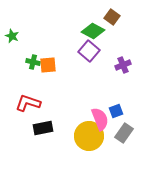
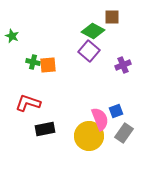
brown square: rotated 35 degrees counterclockwise
black rectangle: moved 2 px right, 1 px down
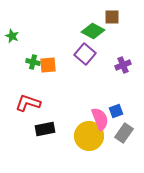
purple square: moved 4 px left, 3 px down
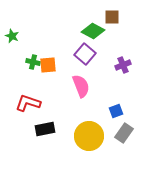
pink semicircle: moved 19 px left, 33 px up
